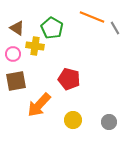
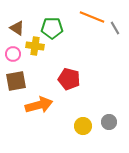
green pentagon: rotated 30 degrees counterclockwise
orange arrow: rotated 148 degrees counterclockwise
yellow circle: moved 10 px right, 6 px down
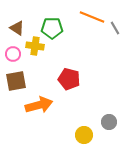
yellow circle: moved 1 px right, 9 px down
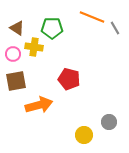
yellow cross: moved 1 px left, 1 px down
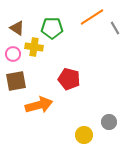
orange line: rotated 55 degrees counterclockwise
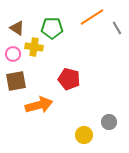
gray line: moved 2 px right
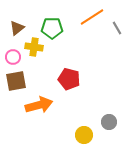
brown triangle: rotated 49 degrees clockwise
pink circle: moved 3 px down
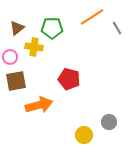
pink circle: moved 3 px left
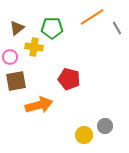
gray circle: moved 4 px left, 4 px down
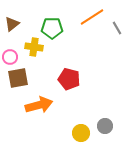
brown triangle: moved 5 px left, 4 px up
brown square: moved 2 px right, 3 px up
yellow circle: moved 3 px left, 2 px up
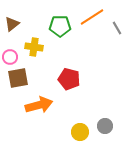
green pentagon: moved 8 px right, 2 px up
yellow circle: moved 1 px left, 1 px up
